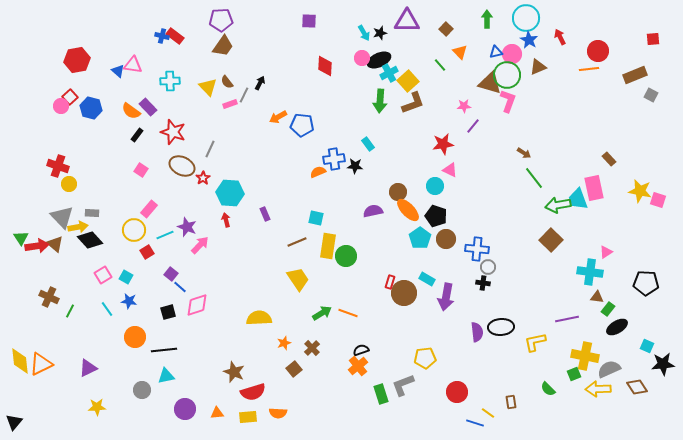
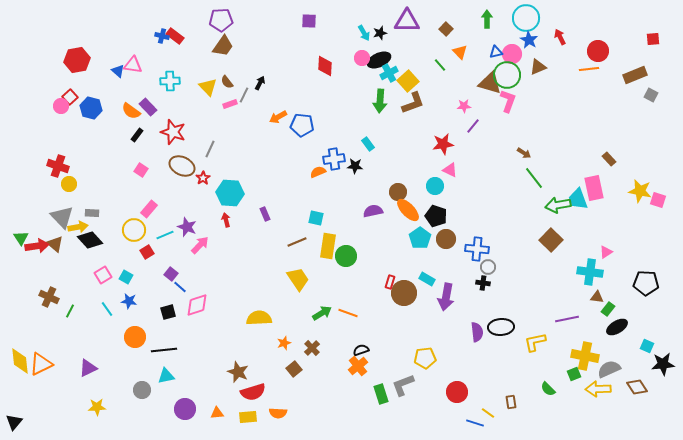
brown star at (234, 372): moved 4 px right
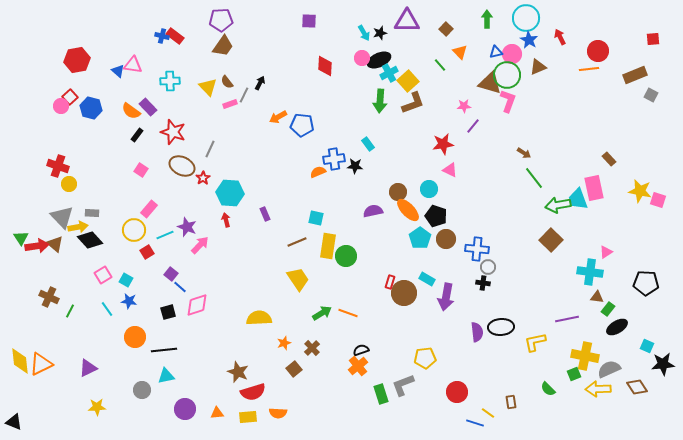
cyan circle at (435, 186): moved 6 px left, 3 px down
cyan square at (126, 277): moved 3 px down
black triangle at (14, 422): rotated 48 degrees counterclockwise
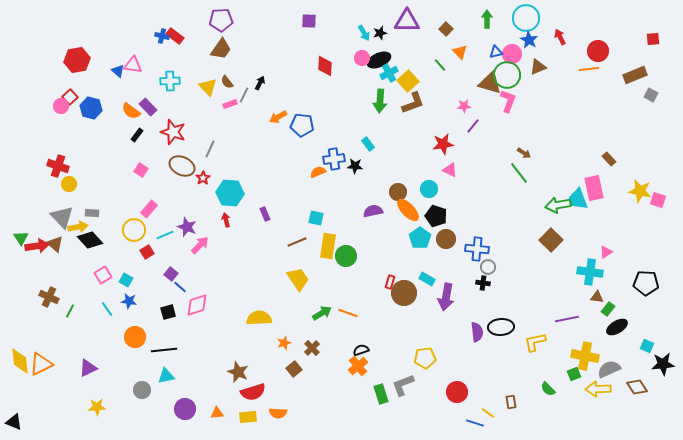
brown trapezoid at (223, 46): moved 2 px left, 3 px down
green line at (534, 178): moved 15 px left, 5 px up
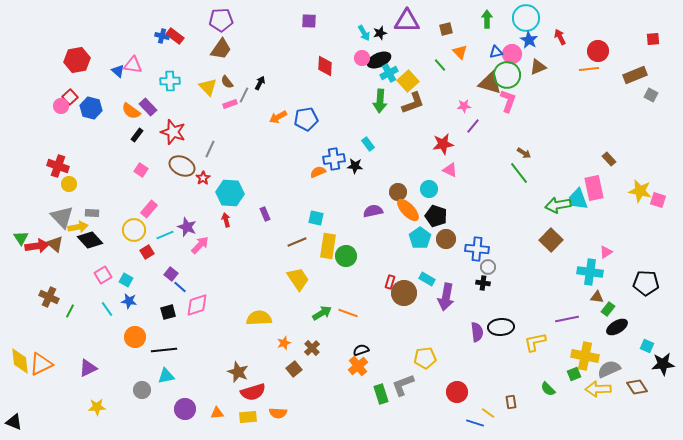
brown square at (446, 29): rotated 32 degrees clockwise
blue pentagon at (302, 125): moved 4 px right, 6 px up; rotated 15 degrees counterclockwise
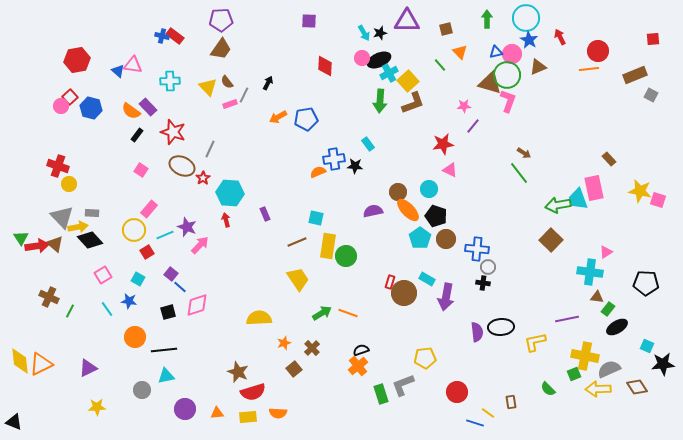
black arrow at (260, 83): moved 8 px right
cyan square at (126, 280): moved 12 px right, 1 px up
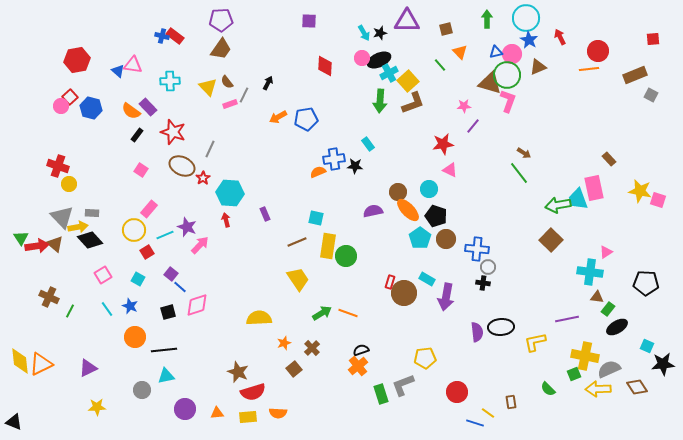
blue star at (129, 301): moved 1 px right, 5 px down; rotated 14 degrees clockwise
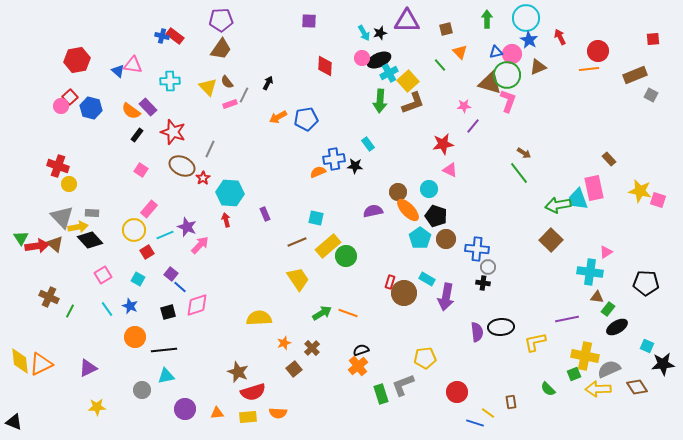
yellow rectangle at (328, 246): rotated 40 degrees clockwise
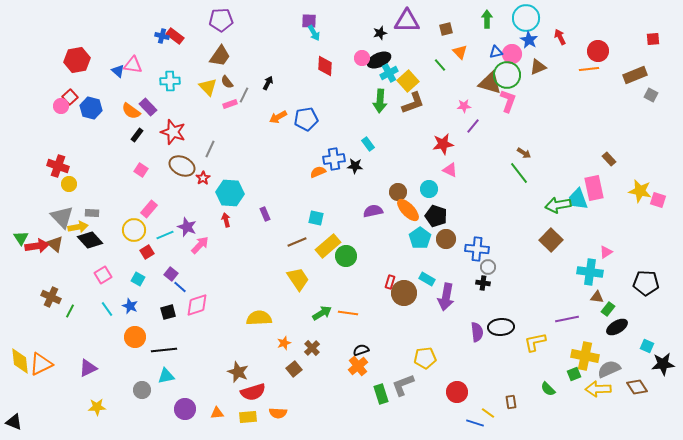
cyan arrow at (364, 33): moved 50 px left
brown trapezoid at (221, 49): moved 1 px left, 7 px down
brown cross at (49, 297): moved 2 px right
orange line at (348, 313): rotated 12 degrees counterclockwise
